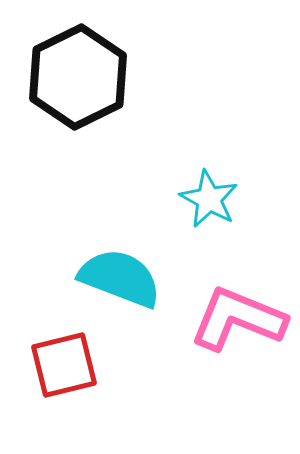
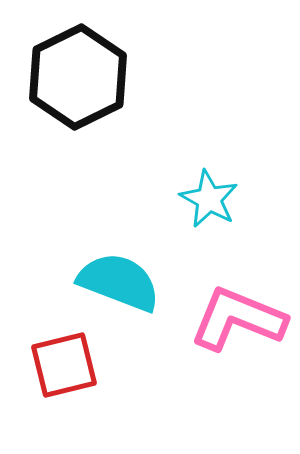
cyan semicircle: moved 1 px left, 4 px down
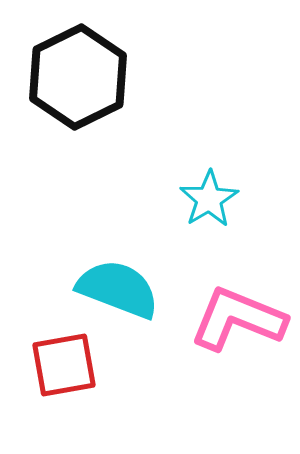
cyan star: rotated 12 degrees clockwise
cyan semicircle: moved 1 px left, 7 px down
red square: rotated 4 degrees clockwise
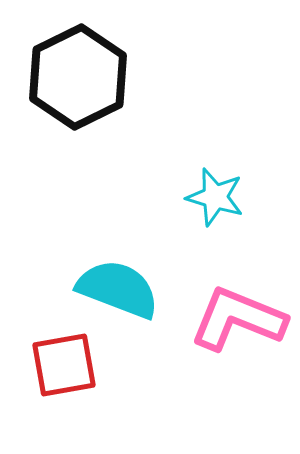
cyan star: moved 6 px right, 2 px up; rotated 24 degrees counterclockwise
